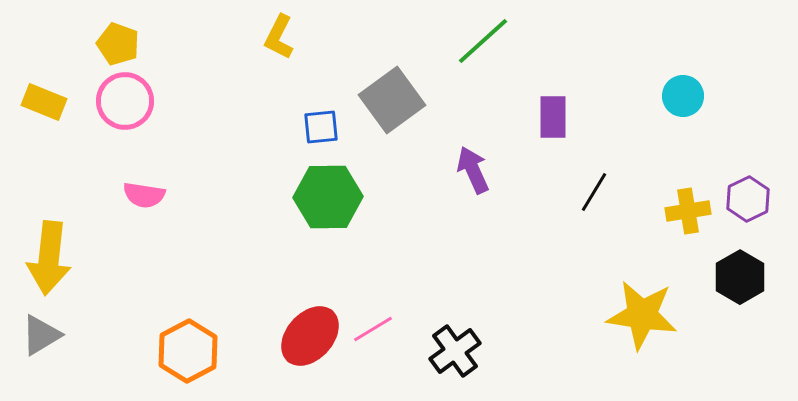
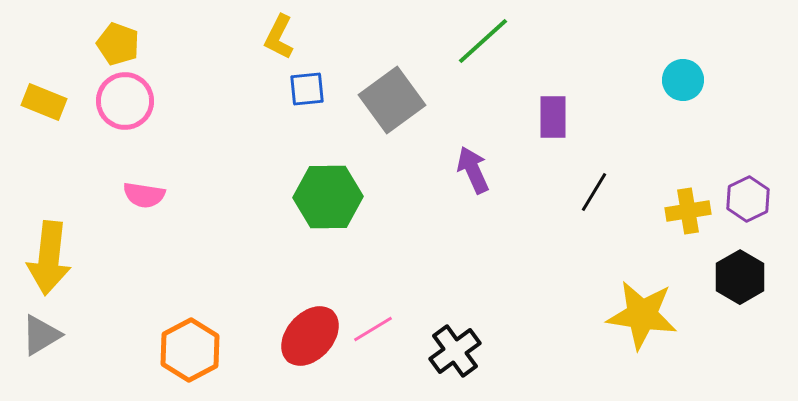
cyan circle: moved 16 px up
blue square: moved 14 px left, 38 px up
orange hexagon: moved 2 px right, 1 px up
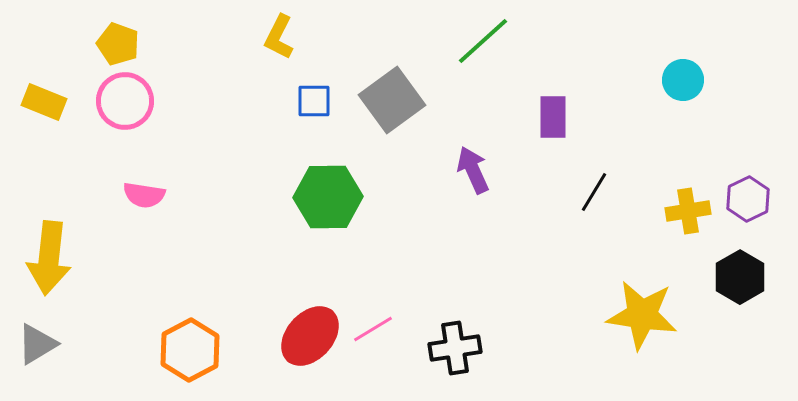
blue square: moved 7 px right, 12 px down; rotated 6 degrees clockwise
gray triangle: moved 4 px left, 9 px down
black cross: moved 3 px up; rotated 27 degrees clockwise
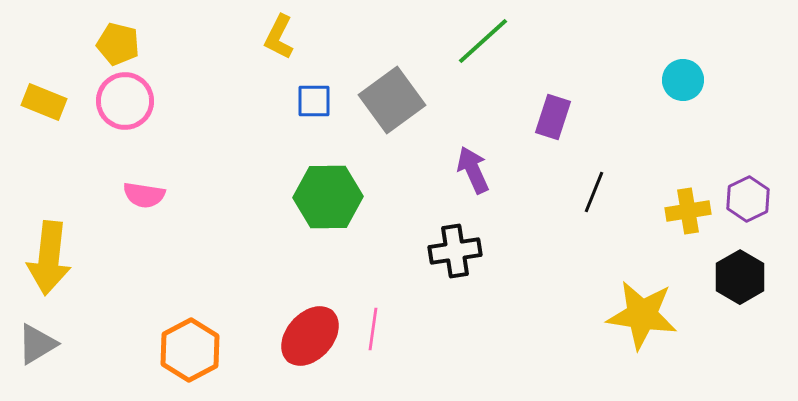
yellow pentagon: rotated 6 degrees counterclockwise
purple rectangle: rotated 18 degrees clockwise
black line: rotated 9 degrees counterclockwise
pink line: rotated 51 degrees counterclockwise
black cross: moved 97 px up
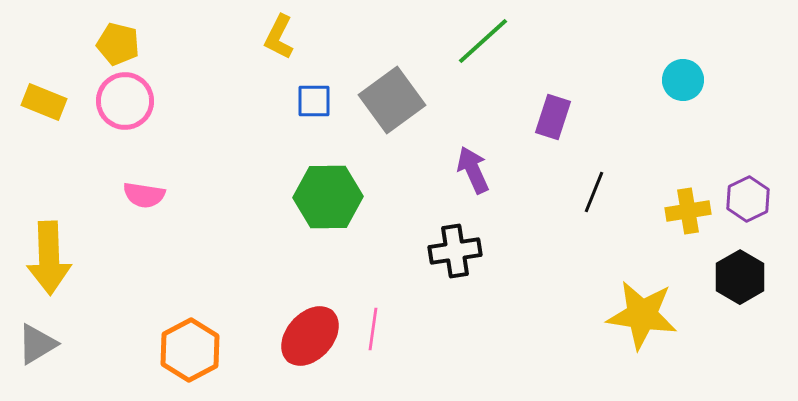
yellow arrow: rotated 8 degrees counterclockwise
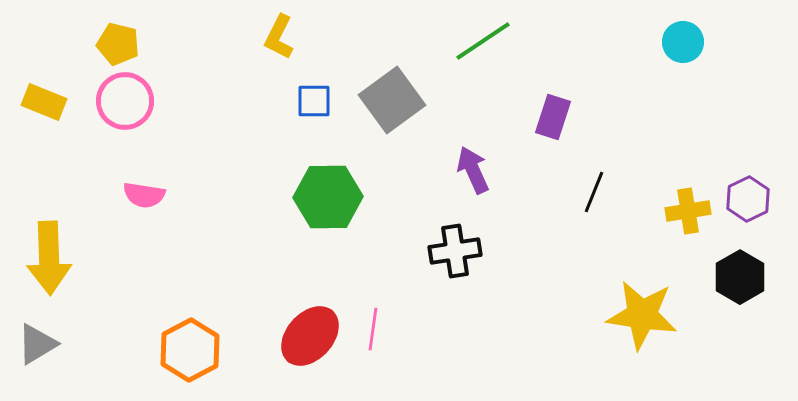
green line: rotated 8 degrees clockwise
cyan circle: moved 38 px up
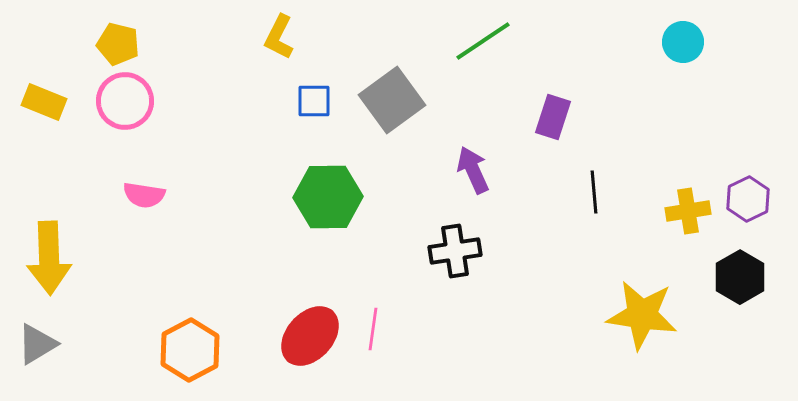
black line: rotated 27 degrees counterclockwise
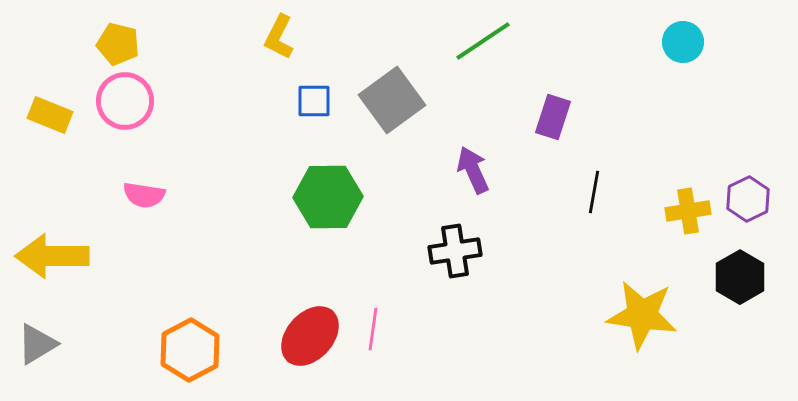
yellow rectangle: moved 6 px right, 13 px down
black line: rotated 15 degrees clockwise
yellow arrow: moved 3 px right, 2 px up; rotated 92 degrees clockwise
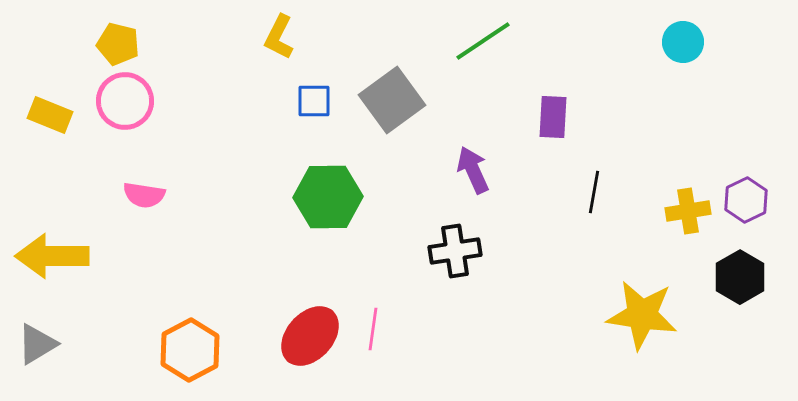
purple rectangle: rotated 15 degrees counterclockwise
purple hexagon: moved 2 px left, 1 px down
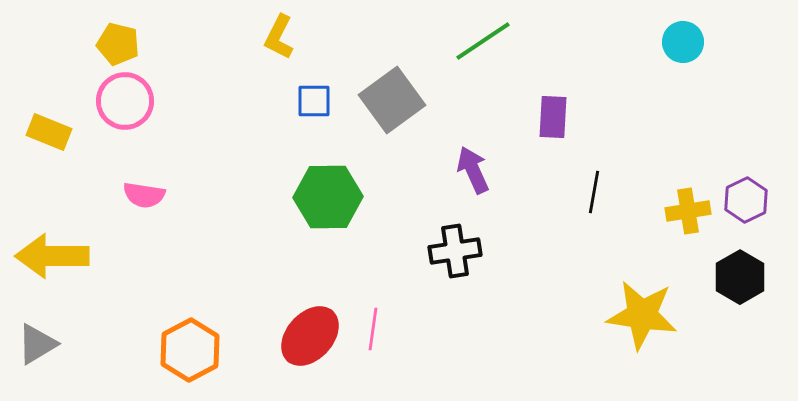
yellow rectangle: moved 1 px left, 17 px down
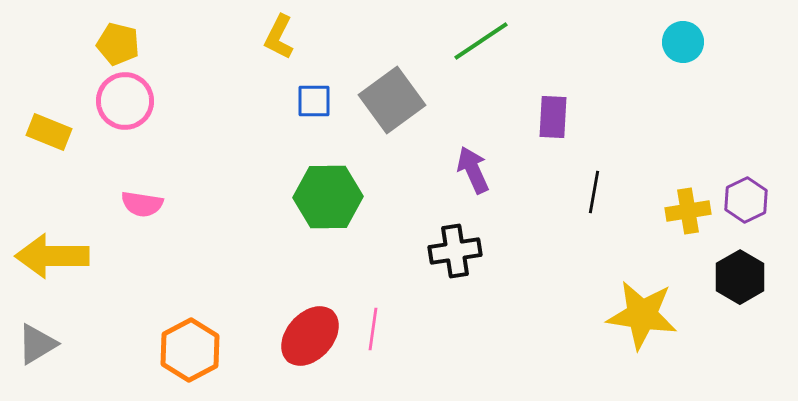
green line: moved 2 px left
pink semicircle: moved 2 px left, 9 px down
